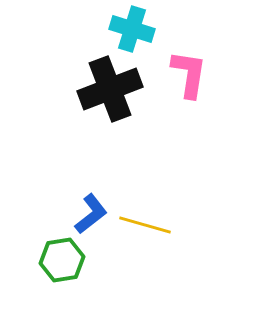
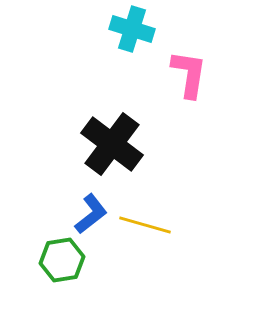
black cross: moved 2 px right, 55 px down; rotated 32 degrees counterclockwise
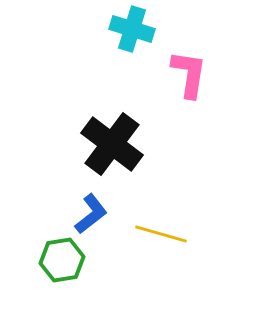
yellow line: moved 16 px right, 9 px down
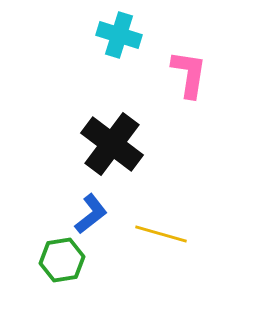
cyan cross: moved 13 px left, 6 px down
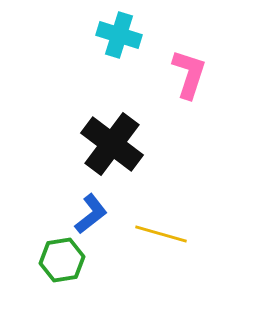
pink L-shape: rotated 9 degrees clockwise
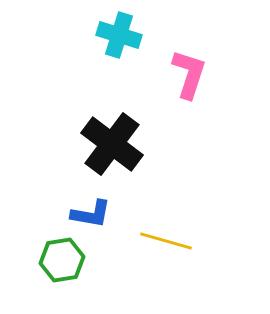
blue L-shape: rotated 48 degrees clockwise
yellow line: moved 5 px right, 7 px down
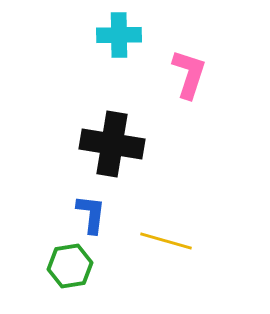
cyan cross: rotated 18 degrees counterclockwise
black cross: rotated 28 degrees counterclockwise
blue L-shape: rotated 93 degrees counterclockwise
green hexagon: moved 8 px right, 6 px down
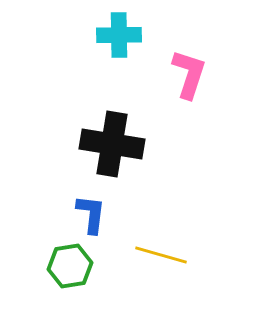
yellow line: moved 5 px left, 14 px down
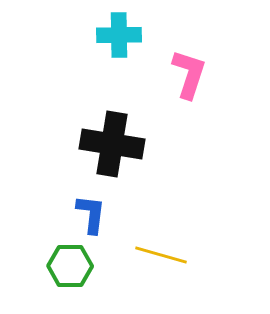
green hexagon: rotated 9 degrees clockwise
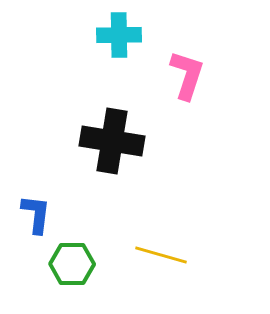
pink L-shape: moved 2 px left, 1 px down
black cross: moved 3 px up
blue L-shape: moved 55 px left
green hexagon: moved 2 px right, 2 px up
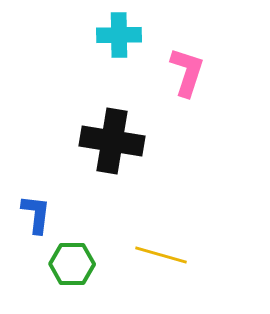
pink L-shape: moved 3 px up
